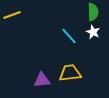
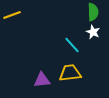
cyan line: moved 3 px right, 9 px down
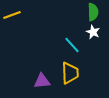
yellow trapezoid: rotated 95 degrees clockwise
purple triangle: moved 1 px down
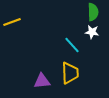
yellow line: moved 7 px down
white star: moved 1 px left; rotated 16 degrees counterclockwise
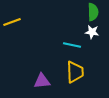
cyan line: rotated 36 degrees counterclockwise
yellow trapezoid: moved 5 px right, 1 px up
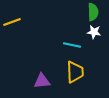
white star: moved 2 px right
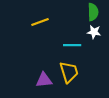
yellow line: moved 28 px right
cyan line: rotated 12 degrees counterclockwise
yellow trapezoid: moved 6 px left; rotated 15 degrees counterclockwise
purple triangle: moved 2 px right, 1 px up
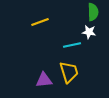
white star: moved 5 px left
cyan line: rotated 12 degrees counterclockwise
